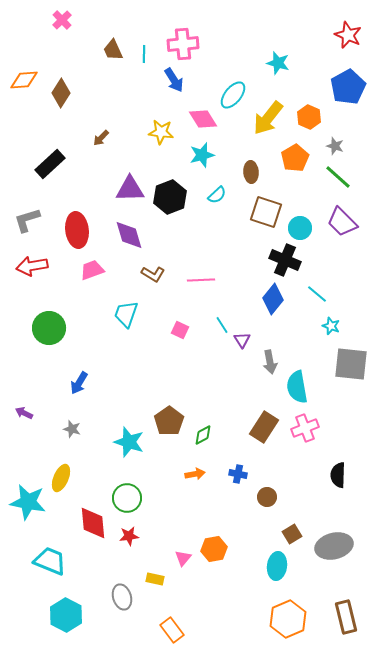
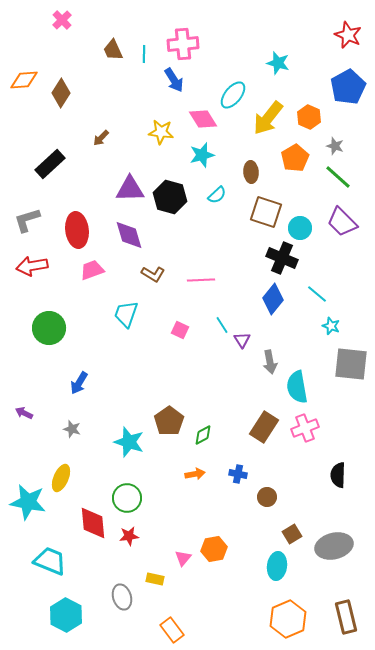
black hexagon at (170, 197): rotated 24 degrees counterclockwise
black cross at (285, 260): moved 3 px left, 2 px up
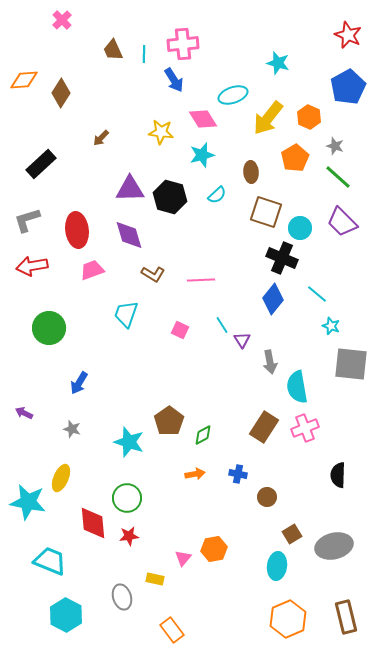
cyan ellipse at (233, 95): rotated 32 degrees clockwise
black rectangle at (50, 164): moved 9 px left
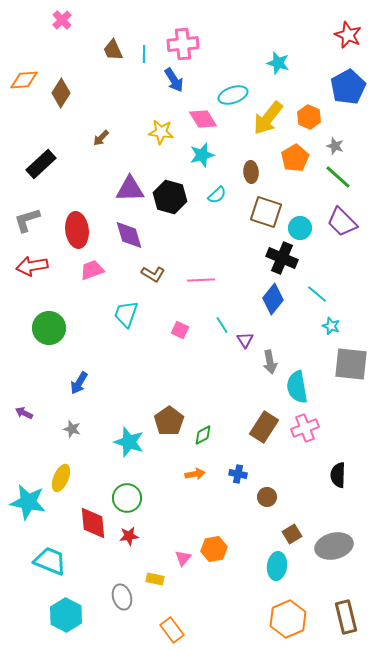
purple triangle at (242, 340): moved 3 px right
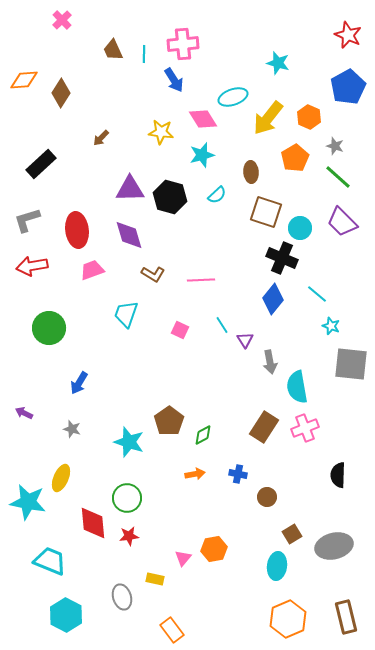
cyan ellipse at (233, 95): moved 2 px down
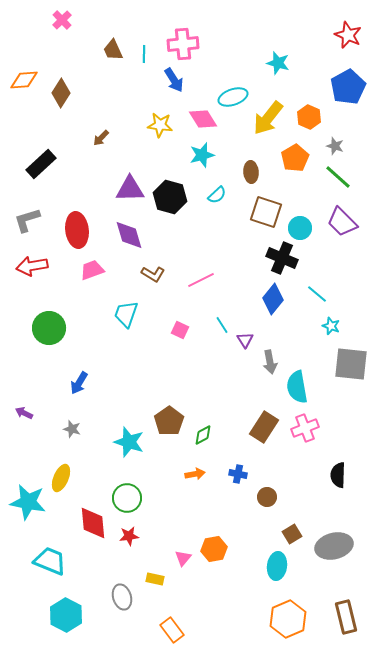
yellow star at (161, 132): moved 1 px left, 7 px up
pink line at (201, 280): rotated 24 degrees counterclockwise
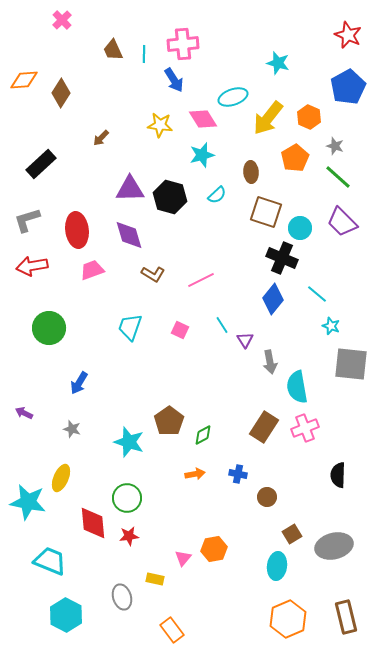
cyan trapezoid at (126, 314): moved 4 px right, 13 px down
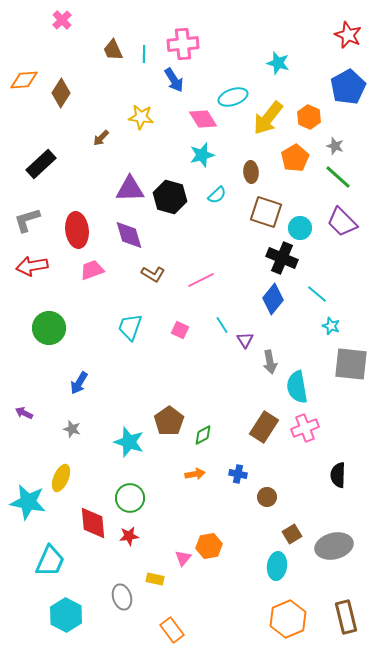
yellow star at (160, 125): moved 19 px left, 8 px up
green circle at (127, 498): moved 3 px right
orange hexagon at (214, 549): moved 5 px left, 3 px up
cyan trapezoid at (50, 561): rotated 92 degrees clockwise
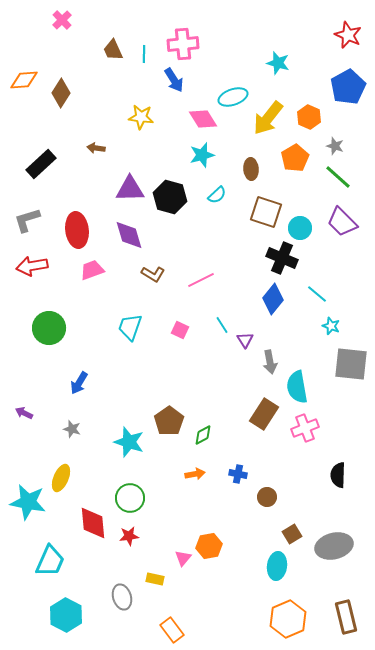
brown arrow at (101, 138): moved 5 px left, 10 px down; rotated 54 degrees clockwise
brown ellipse at (251, 172): moved 3 px up
brown rectangle at (264, 427): moved 13 px up
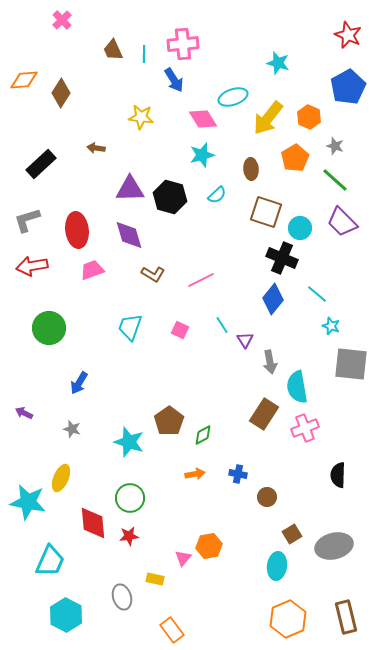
green line at (338, 177): moved 3 px left, 3 px down
